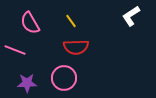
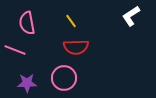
pink semicircle: moved 3 px left; rotated 20 degrees clockwise
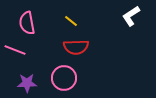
yellow line: rotated 16 degrees counterclockwise
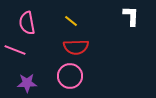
white L-shape: rotated 125 degrees clockwise
pink circle: moved 6 px right, 2 px up
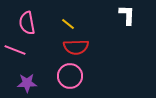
white L-shape: moved 4 px left, 1 px up
yellow line: moved 3 px left, 3 px down
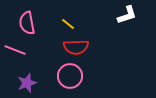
white L-shape: rotated 70 degrees clockwise
purple star: rotated 18 degrees counterclockwise
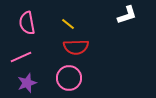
pink line: moved 6 px right, 7 px down; rotated 45 degrees counterclockwise
pink circle: moved 1 px left, 2 px down
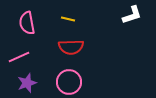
white L-shape: moved 5 px right
yellow line: moved 5 px up; rotated 24 degrees counterclockwise
red semicircle: moved 5 px left
pink line: moved 2 px left
pink circle: moved 4 px down
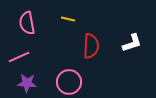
white L-shape: moved 28 px down
red semicircle: moved 20 px right, 1 px up; rotated 85 degrees counterclockwise
purple star: rotated 24 degrees clockwise
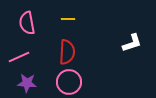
yellow line: rotated 16 degrees counterclockwise
red semicircle: moved 24 px left, 6 px down
